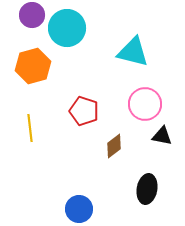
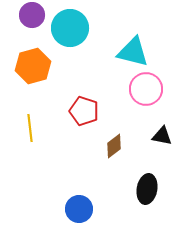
cyan circle: moved 3 px right
pink circle: moved 1 px right, 15 px up
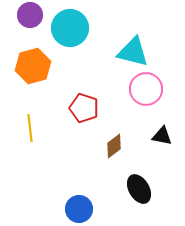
purple circle: moved 2 px left
red pentagon: moved 3 px up
black ellipse: moved 8 px left; rotated 40 degrees counterclockwise
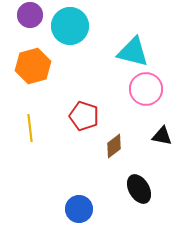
cyan circle: moved 2 px up
red pentagon: moved 8 px down
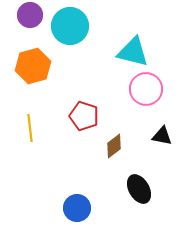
blue circle: moved 2 px left, 1 px up
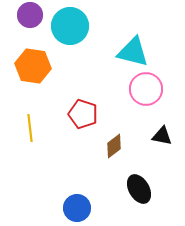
orange hexagon: rotated 24 degrees clockwise
red pentagon: moved 1 px left, 2 px up
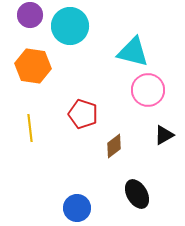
pink circle: moved 2 px right, 1 px down
black triangle: moved 2 px right, 1 px up; rotated 40 degrees counterclockwise
black ellipse: moved 2 px left, 5 px down
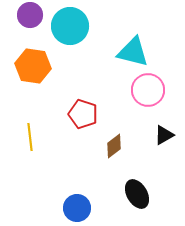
yellow line: moved 9 px down
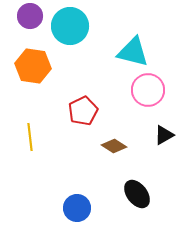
purple circle: moved 1 px down
red pentagon: moved 3 px up; rotated 28 degrees clockwise
brown diamond: rotated 70 degrees clockwise
black ellipse: rotated 8 degrees counterclockwise
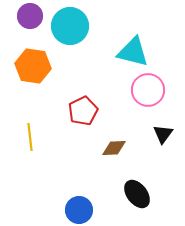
black triangle: moved 1 px left, 1 px up; rotated 25 degrees counterclockwise
brown diamond: moved 2 px down; rotated 35 degrees counterclockwise
blue circle: moved 2 px right, 2 px down
